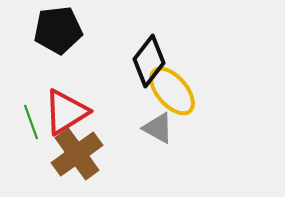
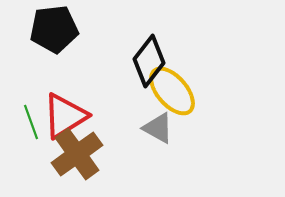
black pentagon: moved 4 px left, 1 px up
red triangle: moved 1 px left, 4 px down
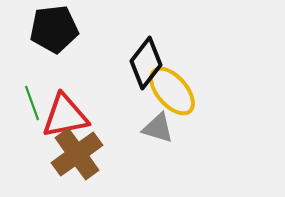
black diamond: moved 3 px left, 2 px down
red triangle: rotated 21 degrees clockwise
green line: moved 1 px right, 19 px up
gray triangle: rotated 12 degrees counterclockwise
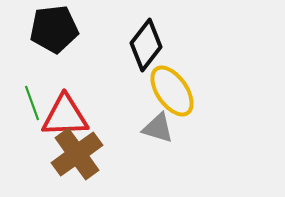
black diamond: moved 18 px up
yellow ellipse: rotated 6 degrees clockwise
red triangle: rotated 9 degrees clockwise
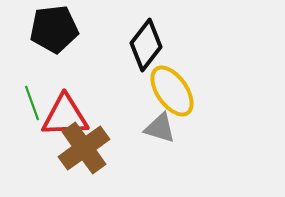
gray triangle: moved 2 px right
brown cross: moved 7 px right, 6 px up
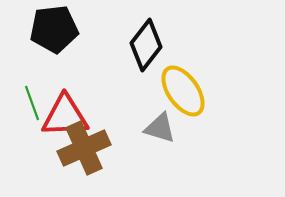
yellow ellipse: moved 11 px right
brown cross: rotated 12 degrees clockwise
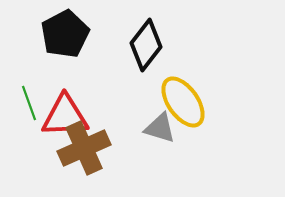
black pentagon: moved 11 px right, 5 px down; rotated 21 degrees counterclockwise
yellow ellipse: moved 11 px down
green line: moved 3 px left
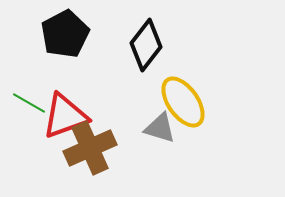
green line: rotated 40 degrees counterclockwise
red triangle: rotated 18 degrees counterclockwise
brown cross: moved 6 px right
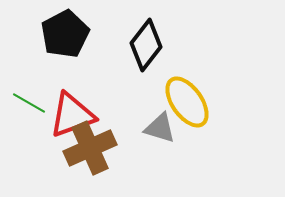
yellow ellipse: moved 4 px right
red triangle: moved 7 px right, 1 px up
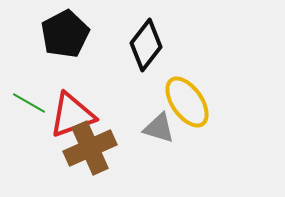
gray triangle: moved 1 px left
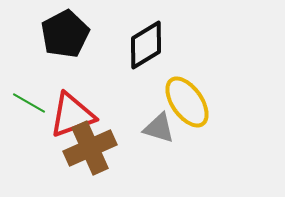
black diamond: rotated 21 degrees clockwise
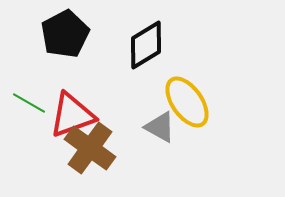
gray triangle: moved 1 px right, 1 px up; rotated 12 degrees clockwise
brown cross: rotated 30 degrees counterclockwise
